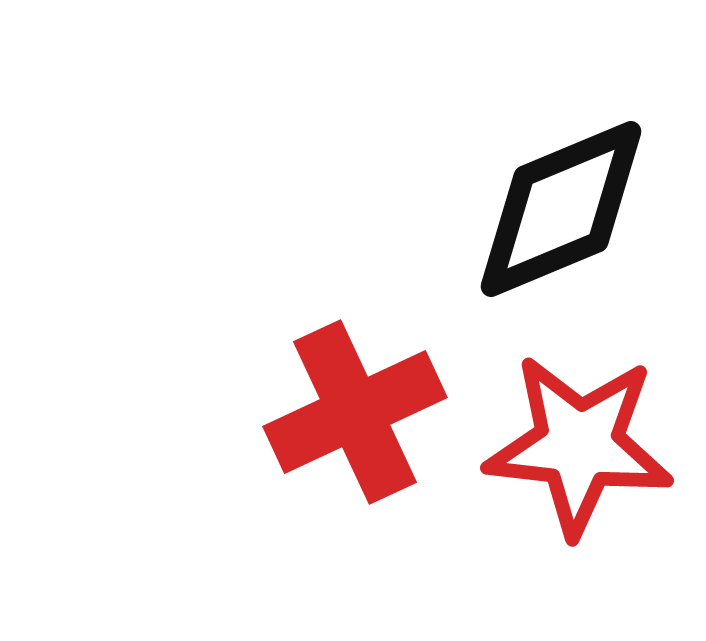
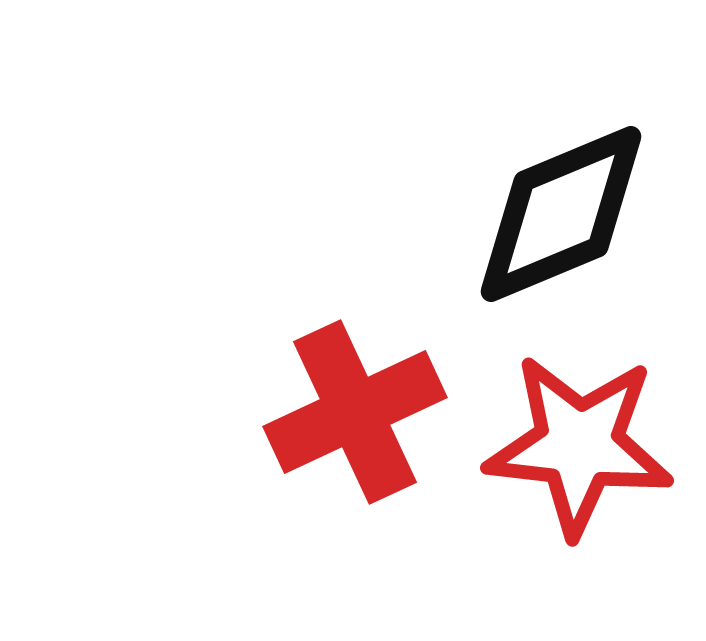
black diamond: moved 5 px down
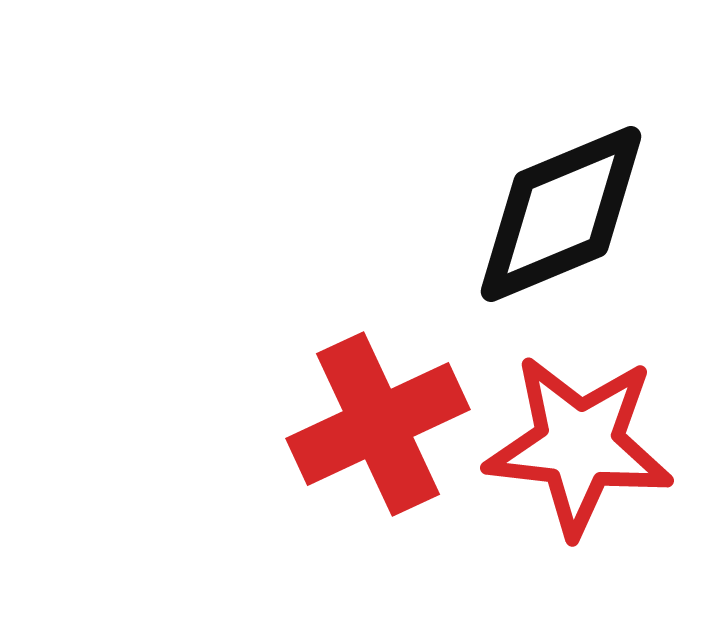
red cross: moved 23 px right, 12 px down
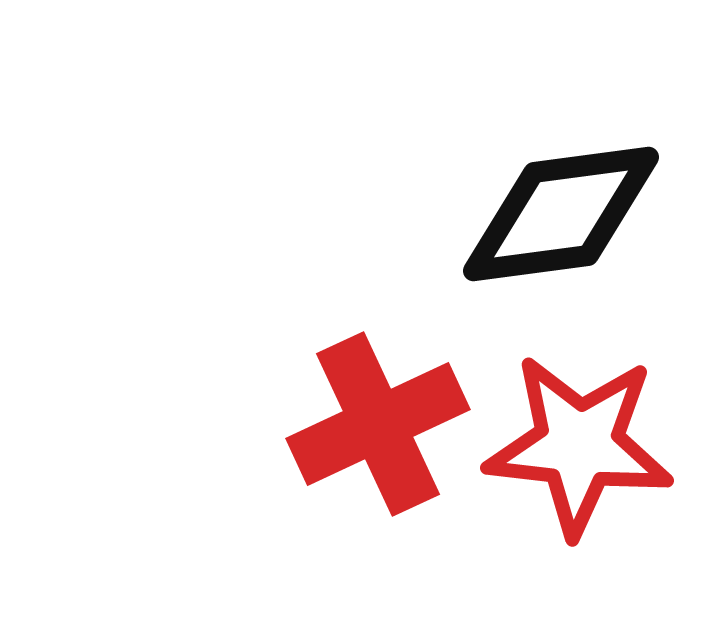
black diamond: rotated 15 degrees clockwise
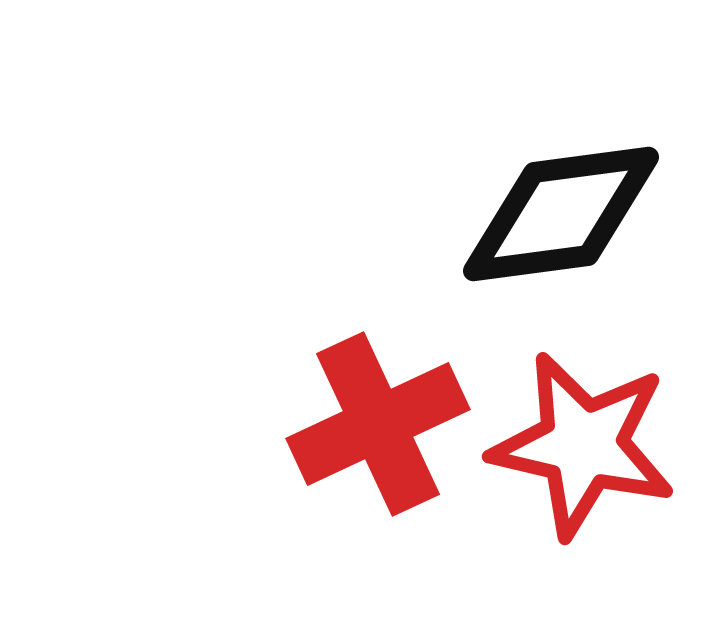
red star: moved 4 px right; rotated 7 degrees clockwise
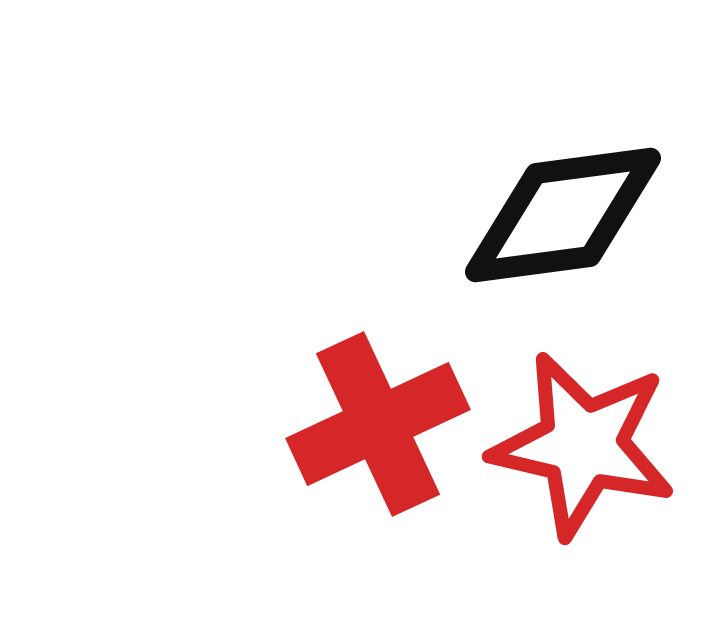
black diamond: moved 2 px right, 1 px down
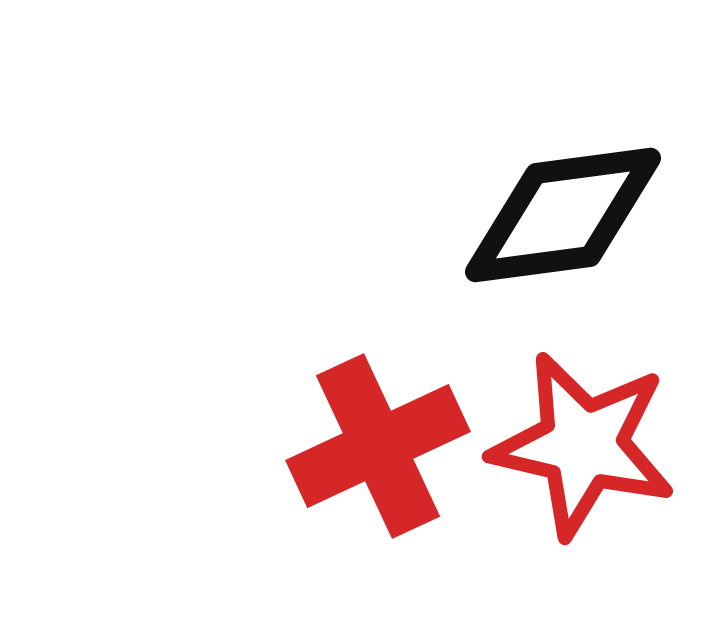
red cross: moved 22 px down
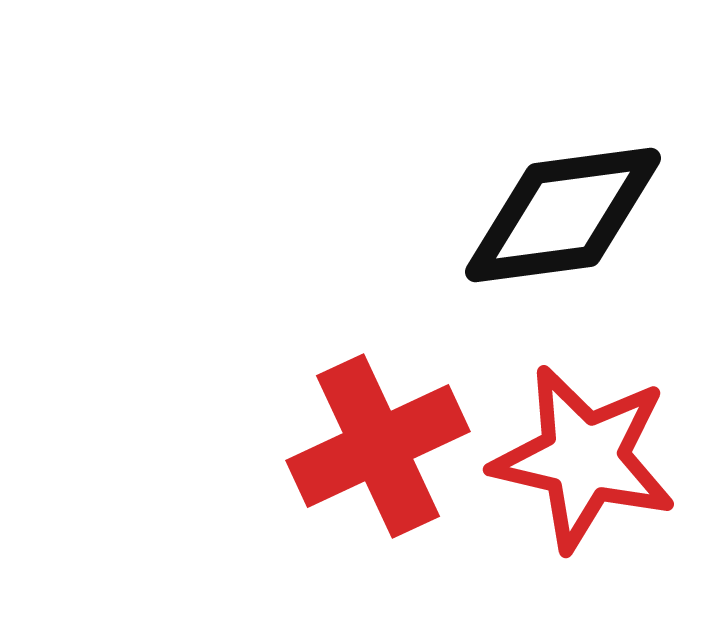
red star: moved 1 px right, 13 px down
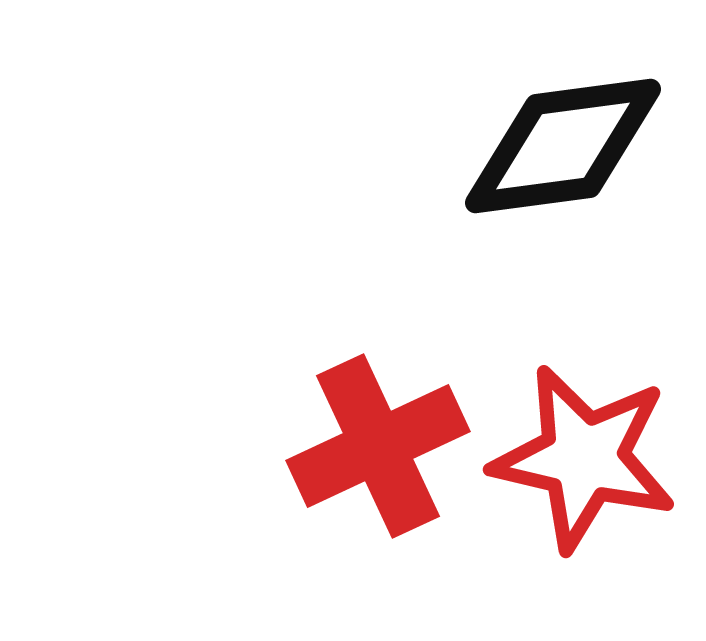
black diamond: moved 69 px up
